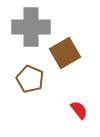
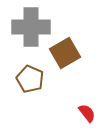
red semicircle: moved 8 px right, 3 px down
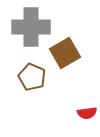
brown pentagon: moved 2 px right, 2 px up
red semicircle: rotated 120 degrees clockwise
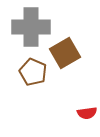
brown pentagon: moved 1 px right, 5 px up
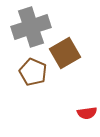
gray cross: rotated 18 degrees counterclockwise
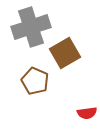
brown pentagon: moved 2 px right, 9 px down
